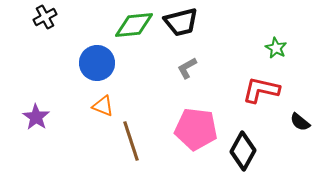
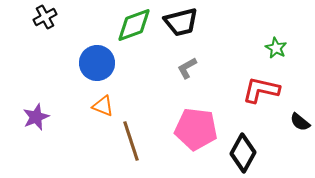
green diamond: rotated 15 degrees counterclockwise
purple star: rotated 16 degrees clockwise
black diamond: moved 2 px down
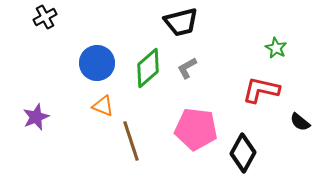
green diamond: moved 14 px right, 43 px down; rotated 21 degrees counterclockwise
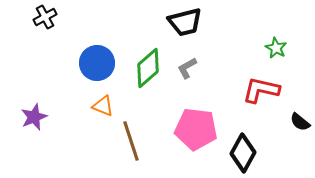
black trapezoid: moved 4 px right
purple star: moved 2 px left
